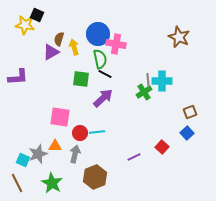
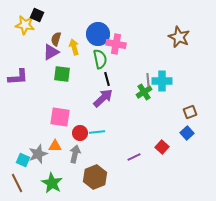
brown semicircle: moved 3 px left
black line: moved 2 px right, 5 px down; rotated 48 degrees clockwise
green square: moved 19 px left, 5 px up
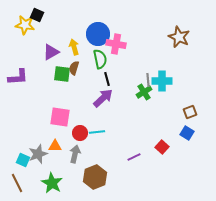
brown semicircle: moved 18 px right, 29 px down
blue square: rotated 16 degrees counterclockwise
